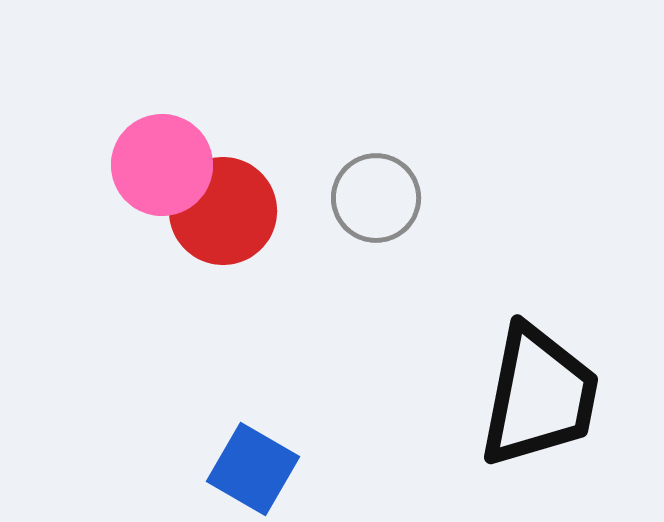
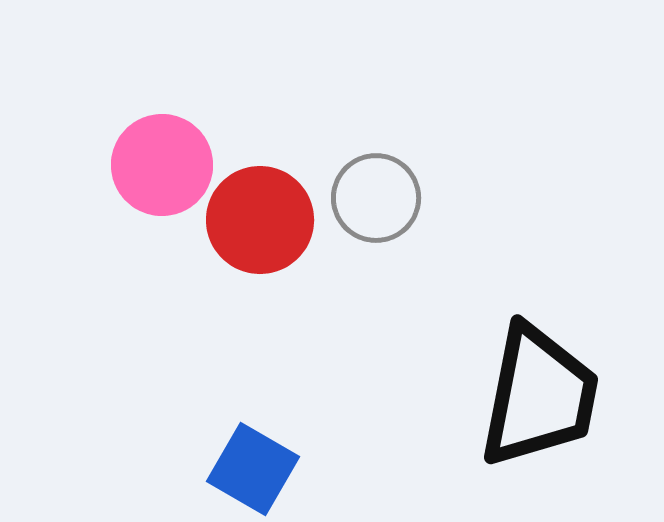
red circle: moved 37 px right, 9 px down
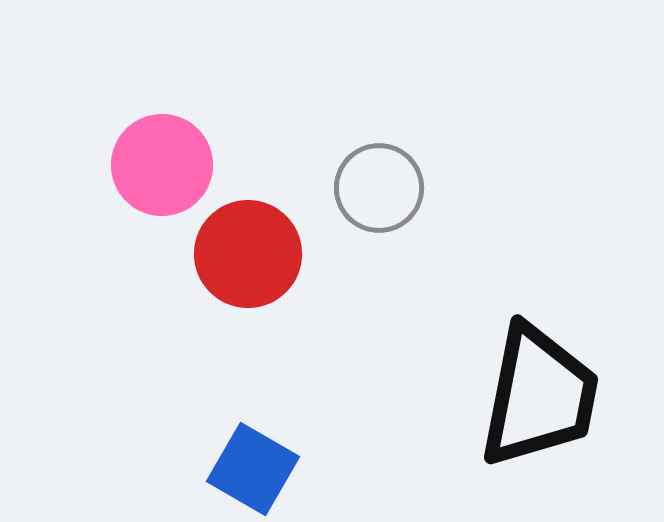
gray circle: moved 3 px right, 10 px up
red circle: moved 12 px left, 34 px down
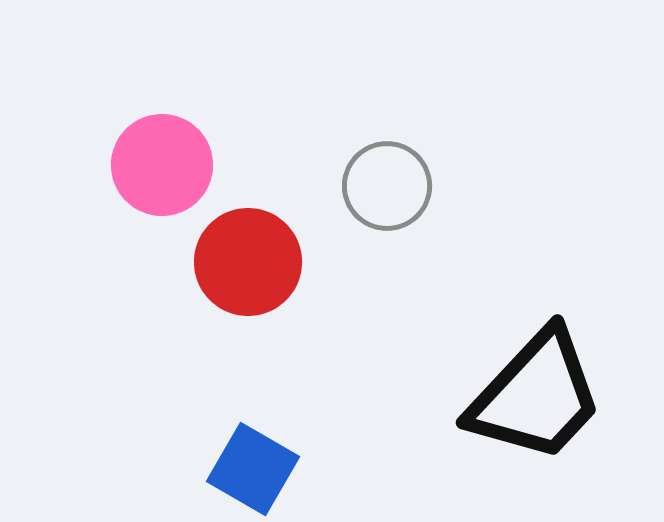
gray circle: moved 8 px right, 2 px up
red circle: moved 8 px down
black trapezoid: moved 3 px left; rotated 32 degrees clockwise
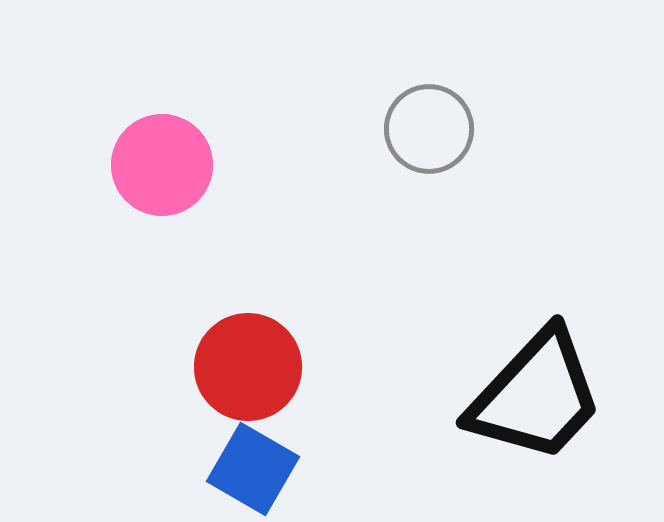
gray circle: moved 42 px right, 57 px up
red circle: moved 105 px down
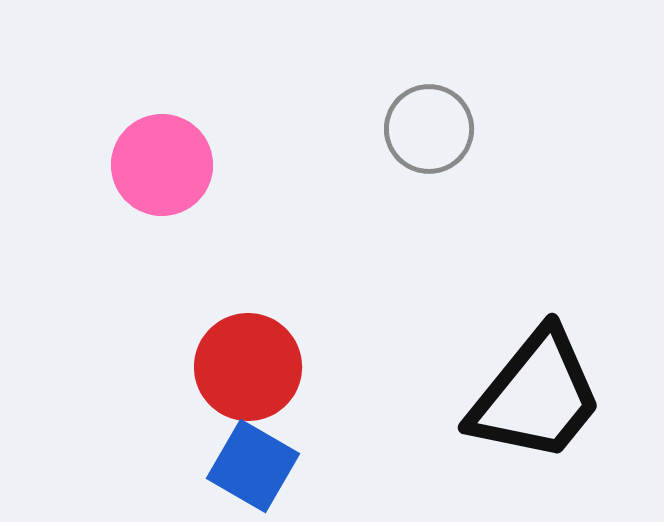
black trapezoid: rotated 4 degrees counterclockwise
blue square: moved 3 px up
